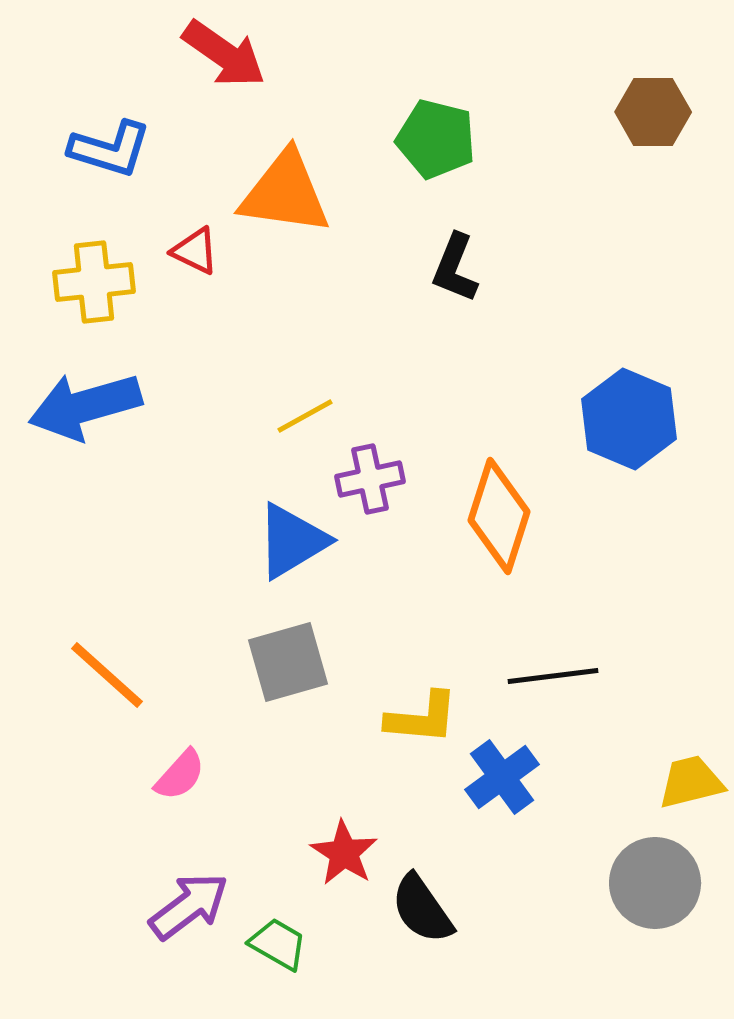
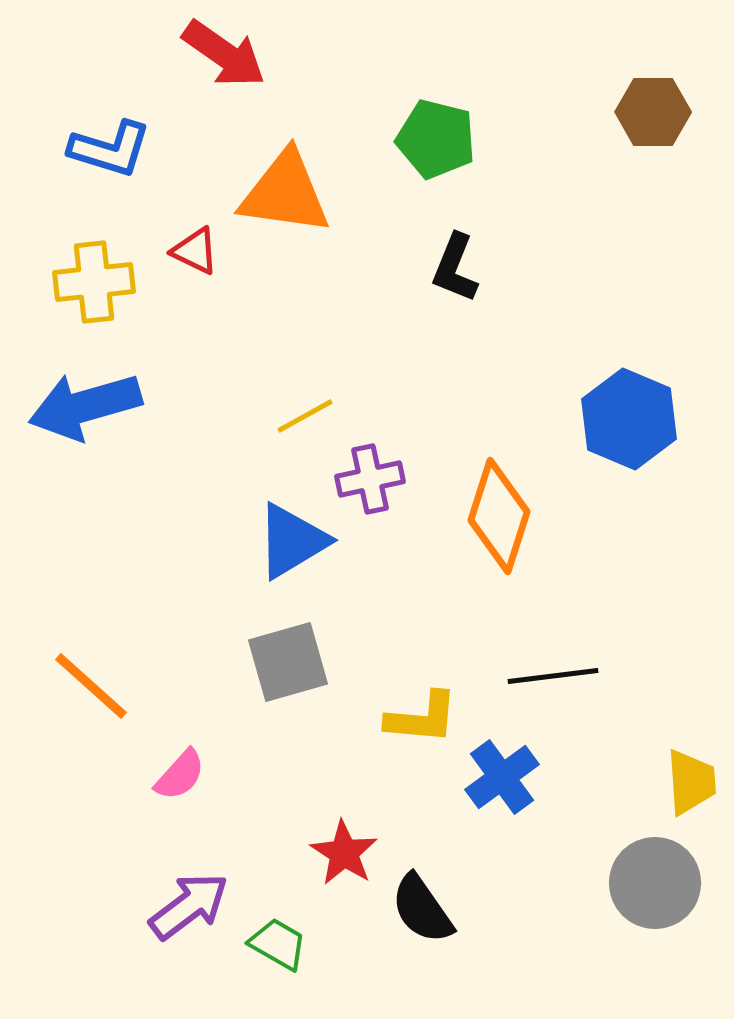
orange line: moved 16 px left, 11 px down
yellow trapezoid: rotated 100 degrees clockwise
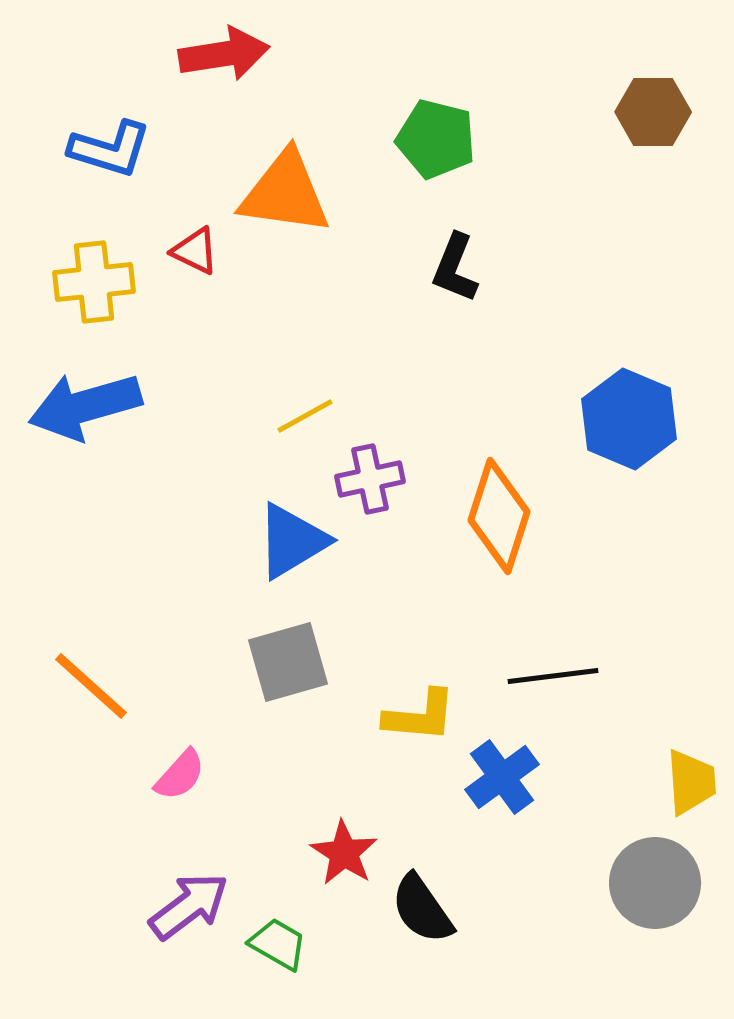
red arrow: rotated 44 degrees counterclockwise
yellow L-shape: moved 2 px left, 2 px up
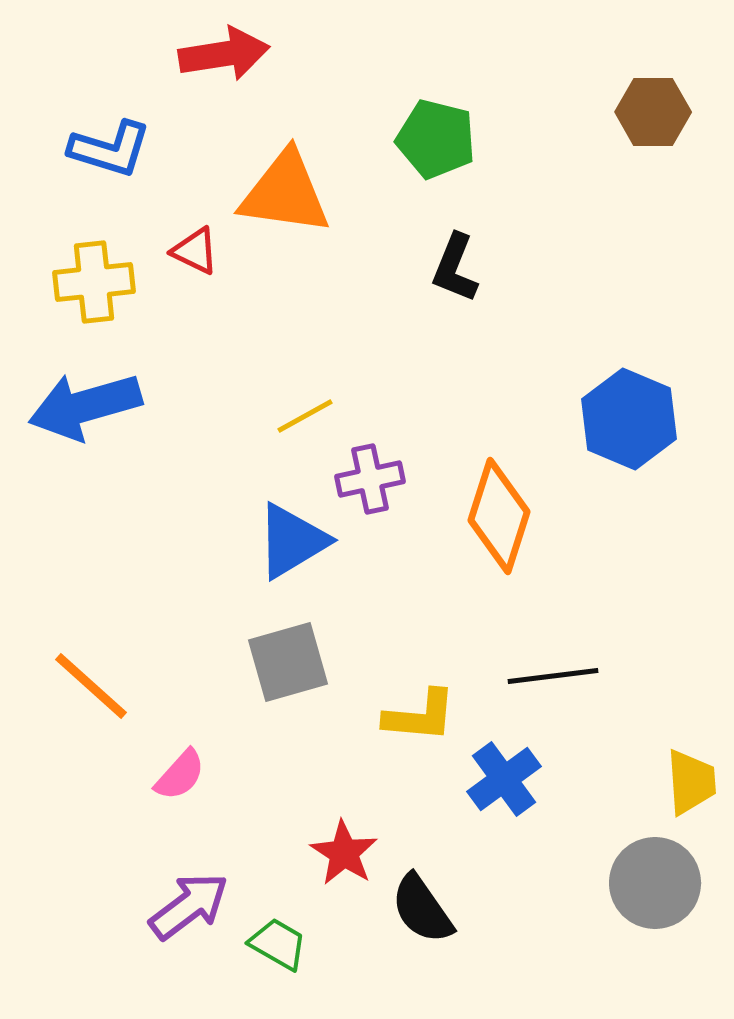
blue cross: moved 2 px right, 2 px down
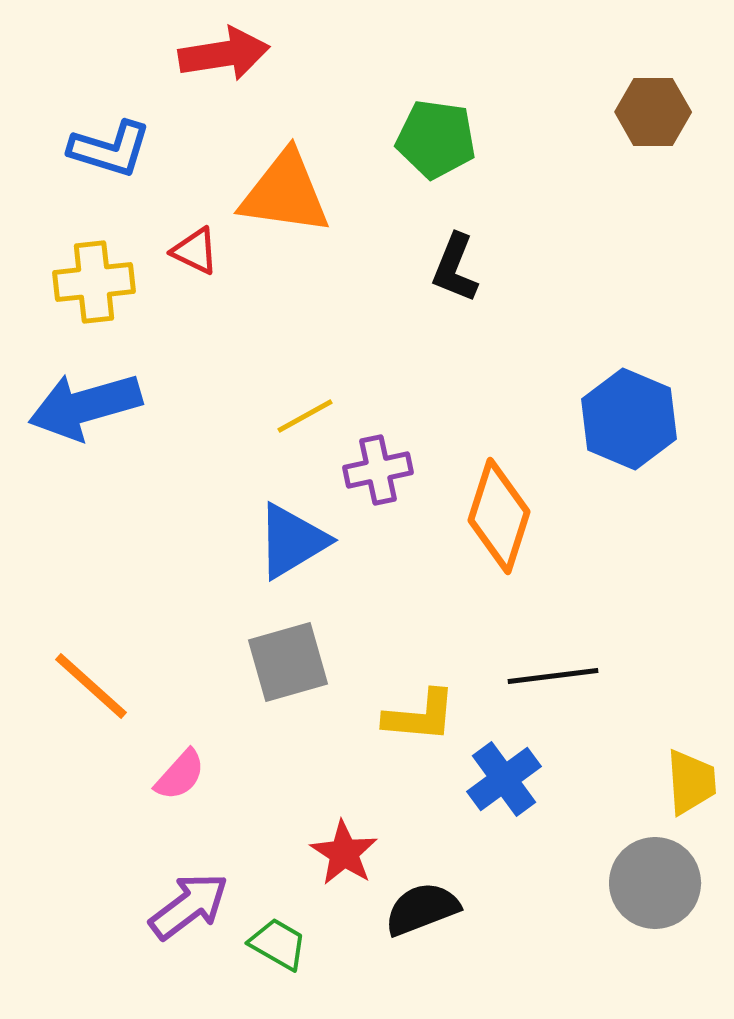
green pentagon: rotated 6 degrees counterclockwise
purple cross: moved 8 px right, 9 px up
black semicircle: rotated 104 degrees clockwise
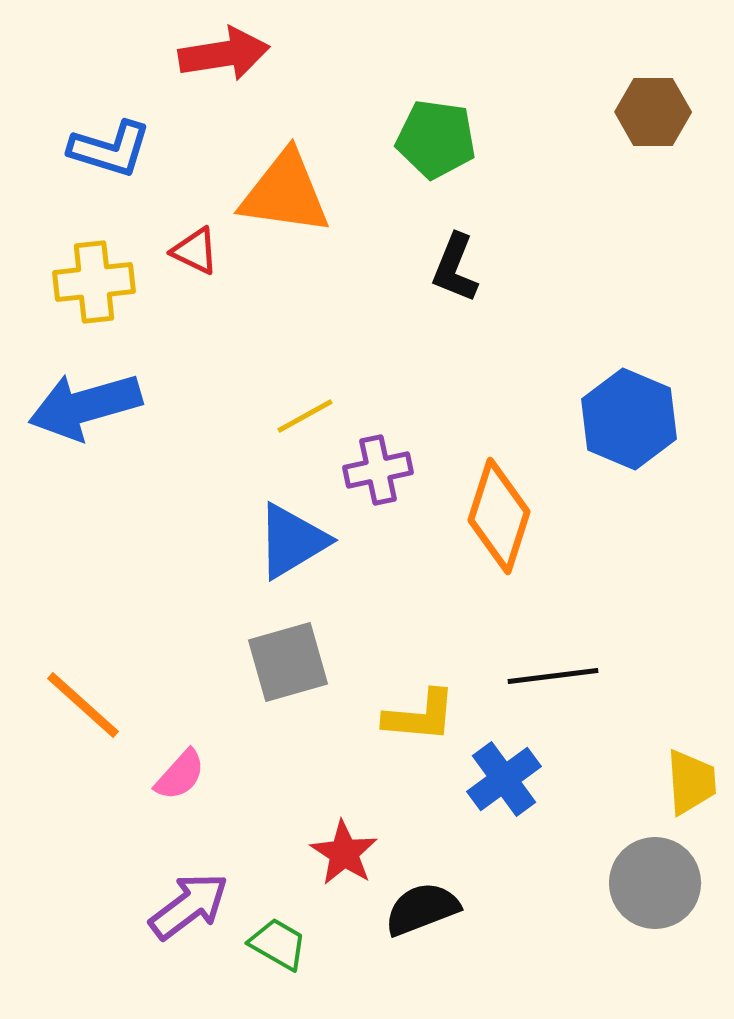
orange line: moved 8 px left, 19 px down
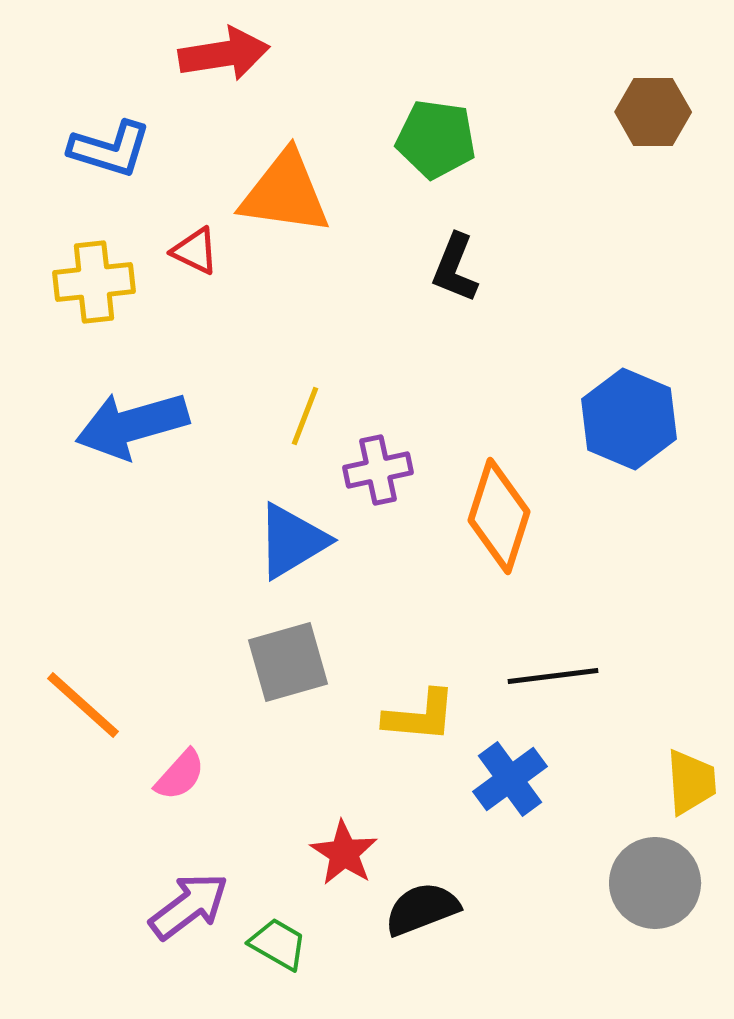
blue arrow: moved 47 px right, 19 px down
yellow line: rotated 40 degrees counterclockwise
blue cross: moved 6 px right
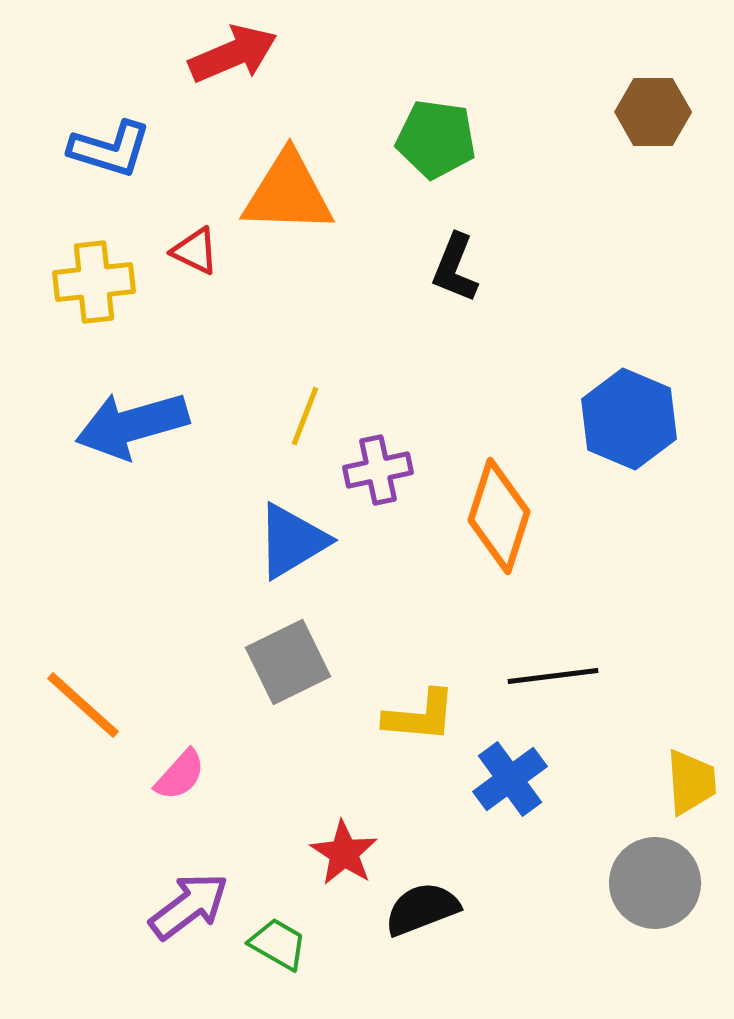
red arrow: moved 9 px right; rotated 14 degrees counterclockwise
orange triangle: moved 3 px right; rotated 6 degrees counterclockwise
gray square: rotated 10 degrees counterclockwise
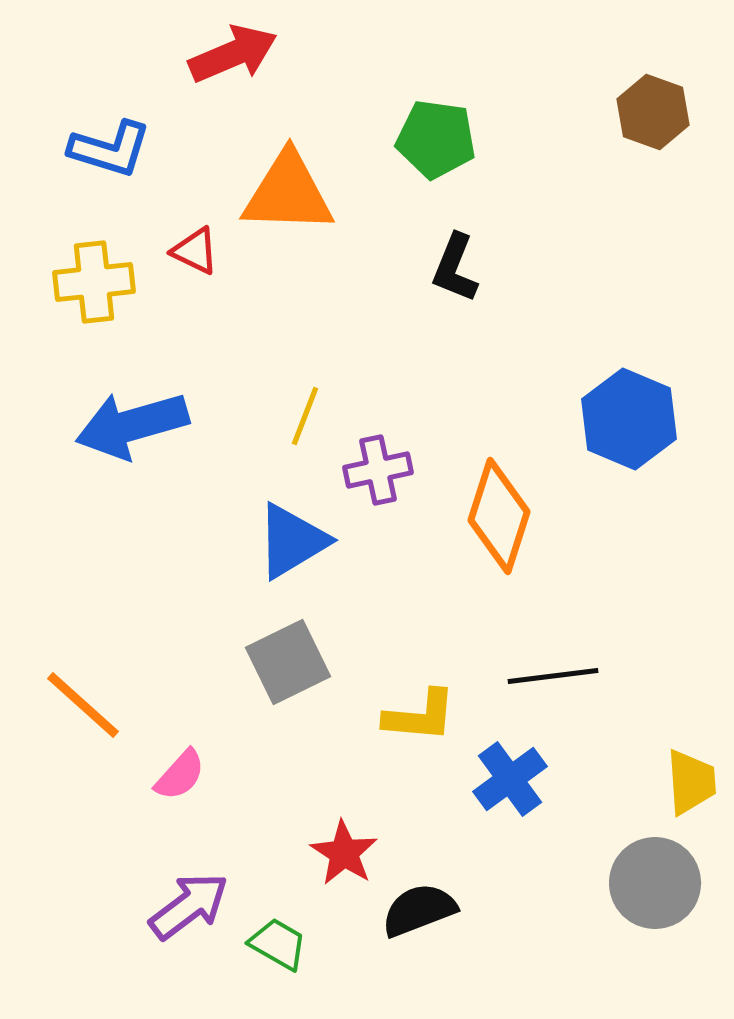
brown hexagon: rotated 20 degrees clockwise
black semicircle: moved 3 px left, 1 px down
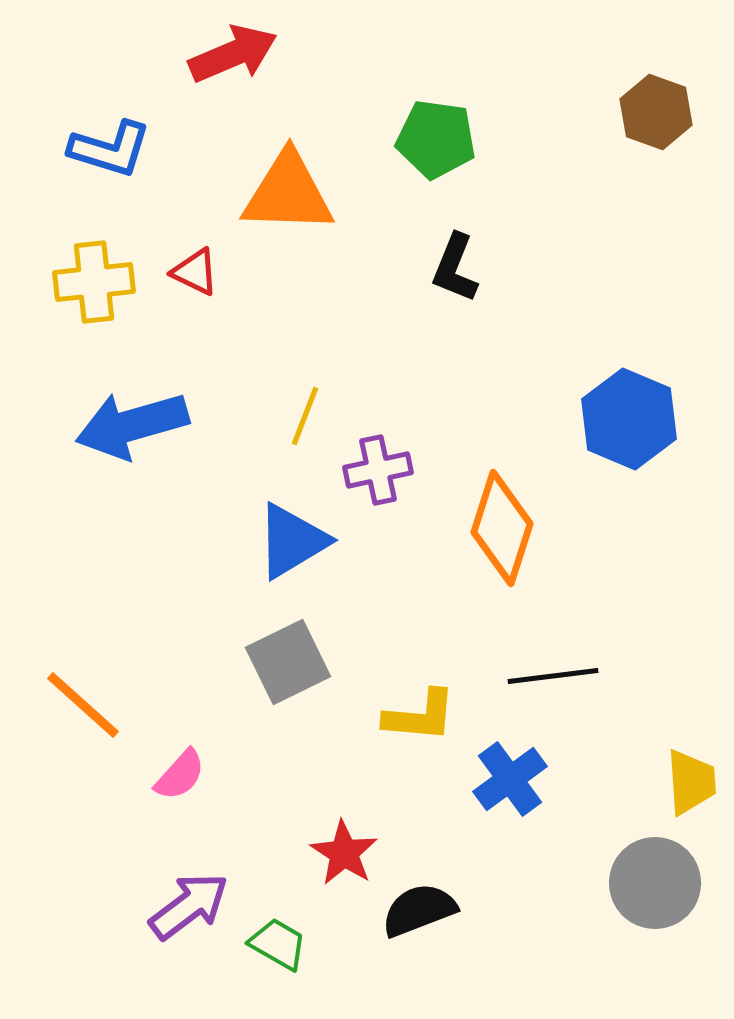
brown hexagon: moved 3 px right
red triangle: moved 21 px down
orange diamond: moved 3 px right, 12 px down
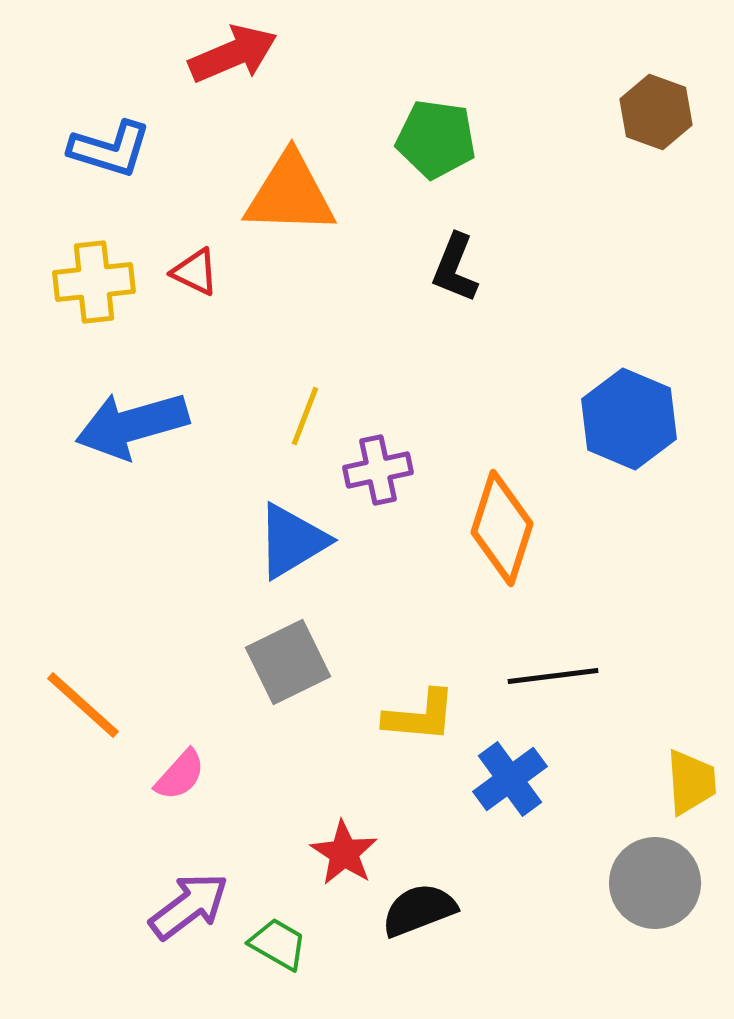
orange triangle: moved 2 px right, 1 px down
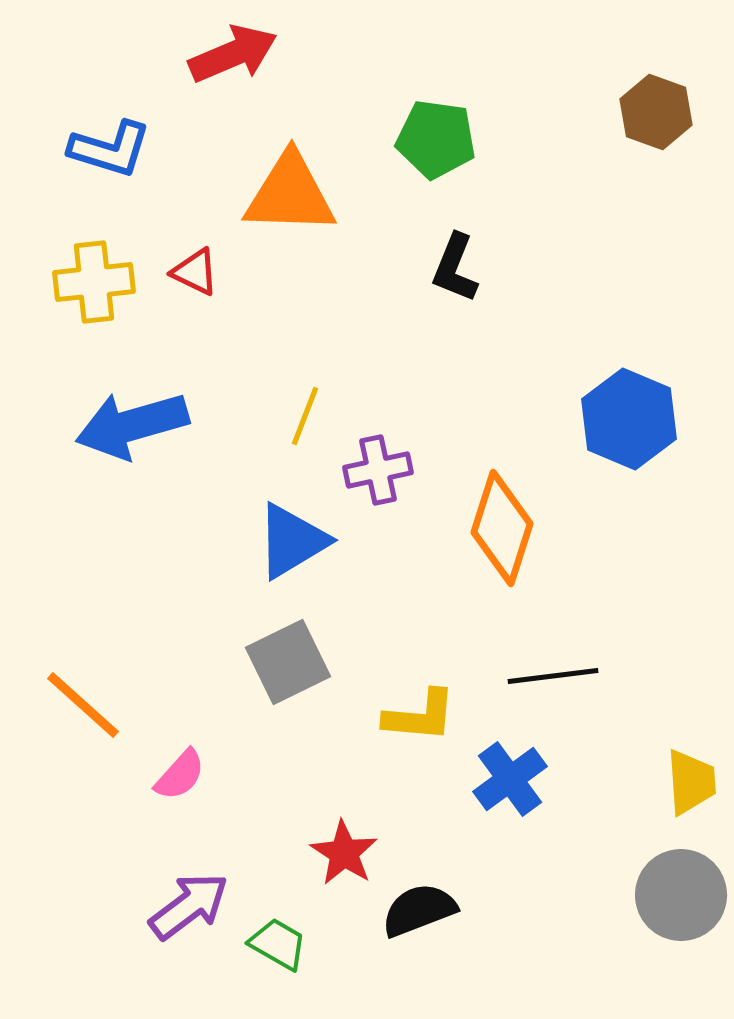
gray circle: moved 26 px right, 12 px down
